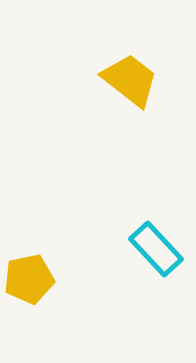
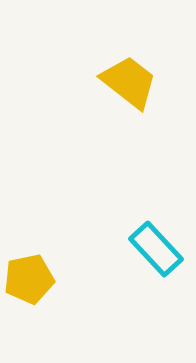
yellow trapezoid: moved 1 px left, 2 px down
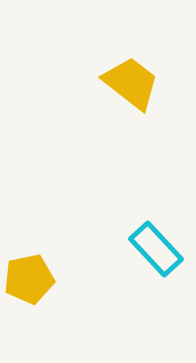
yellow trapezoid: moved 2 px right, 1 px down
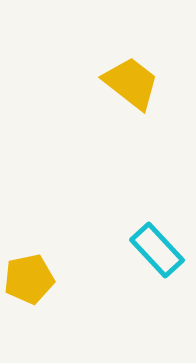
cyan rectangle: moved 1 px right, 1 px down
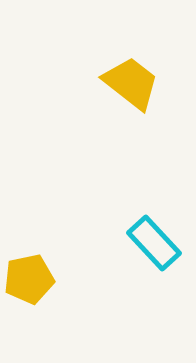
cyan rectangle: moved 3 px left, 7 px up
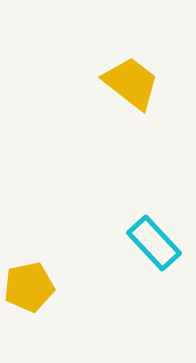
yellow pentagon: moved 8 px down
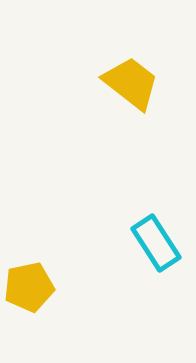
cyan rectangle: moved 2 px right; rotated 10 degrees clockwise
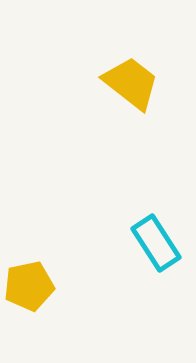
yellow pentagon: moved 1 px up
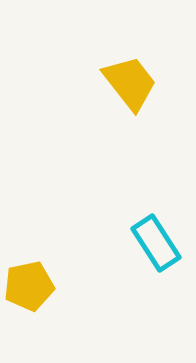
yellow trapezoid: moved 1 px left; rotated 14 degrees clockwise
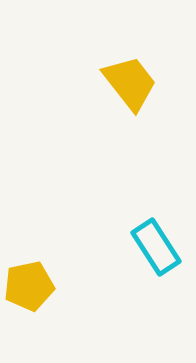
cyan rectangle: moved 4 px down
